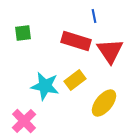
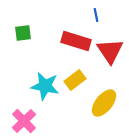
blue line: moved 2 px right, 1 px up
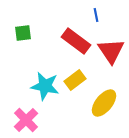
red rectangle: rotated 20 degrees clockwise
red triangle: moved 1 px right
pink cross: moved 2 px right, 1 px up
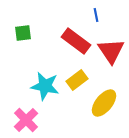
yellow rectangle: moved 2 px right
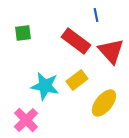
red triangle: rotated 8 degrees counterclockwise
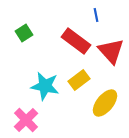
green square: moved 1 px right; rotated 24 degrees counterclockwise
yellow rectangle: moved 2 px right
yellow ellipse: moved 1 px right
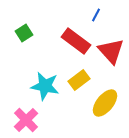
blue line: rotated 40 degrees clockwise
